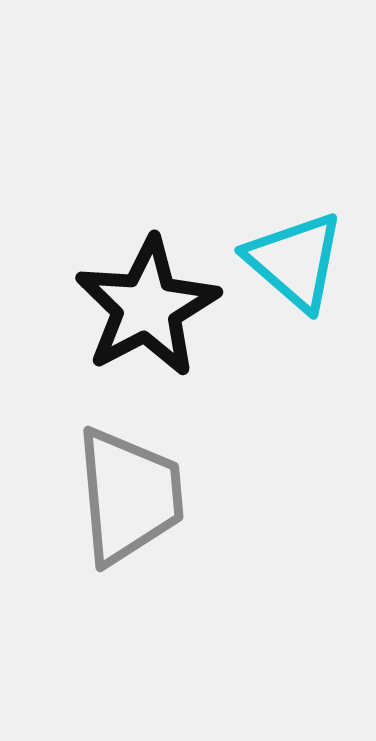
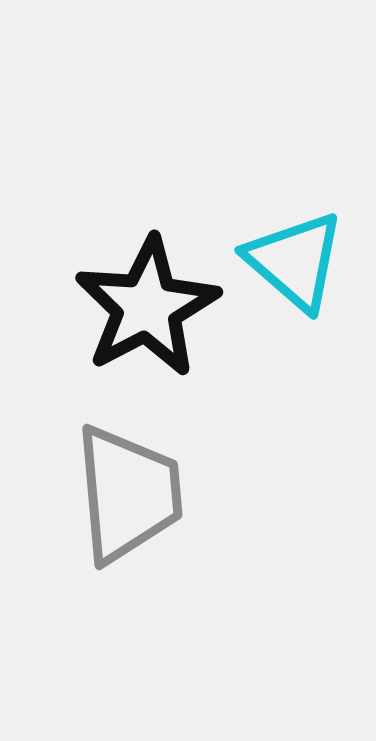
gray trapezoid: moved 1 px left, 2 px up
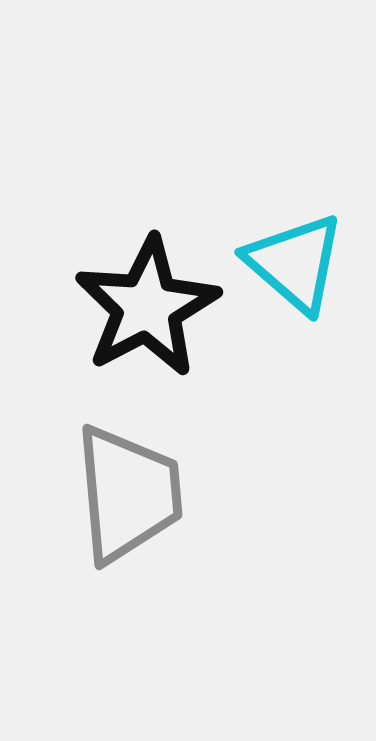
cyan triangle: moved 2 px down
